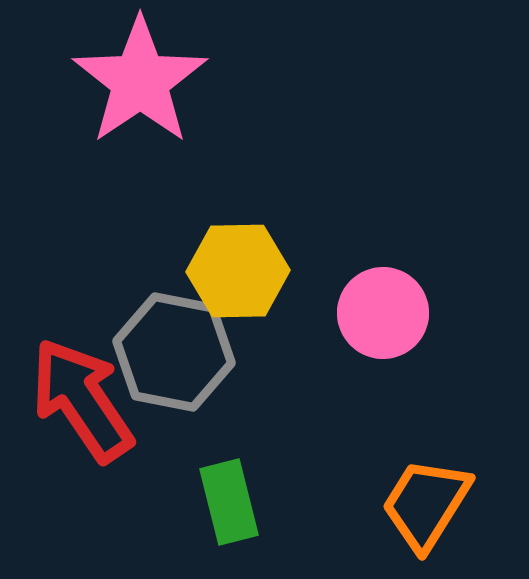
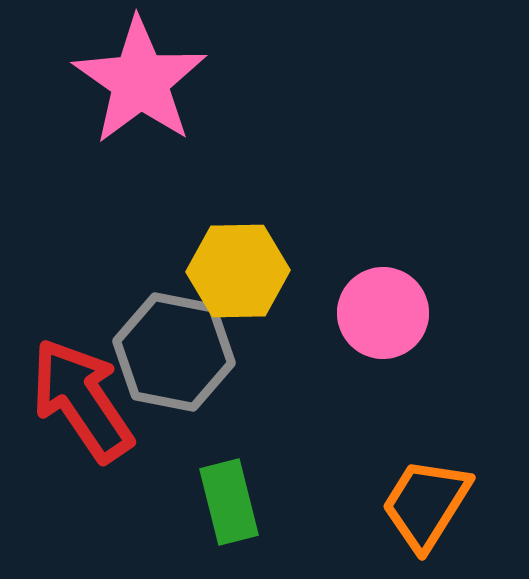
pink star: rotated 3 degrees counterclockwise
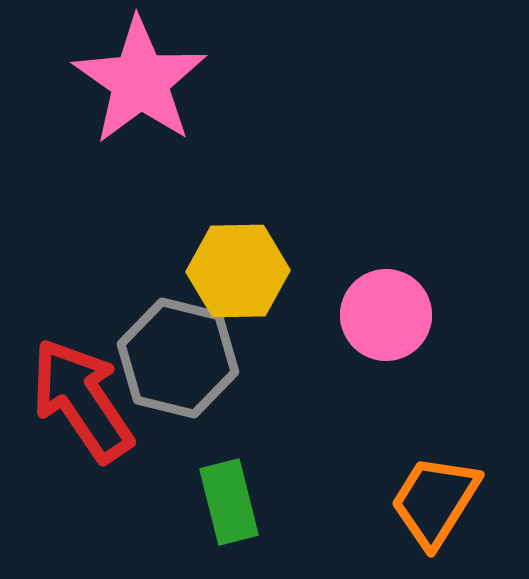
pink circle: moved 3 px right, 2 px down
gray hexagon: moved 4 px right, 6 px down; rotated 3 degrees clockwise
orange trapezoid: moved 9 px right, 3 px up
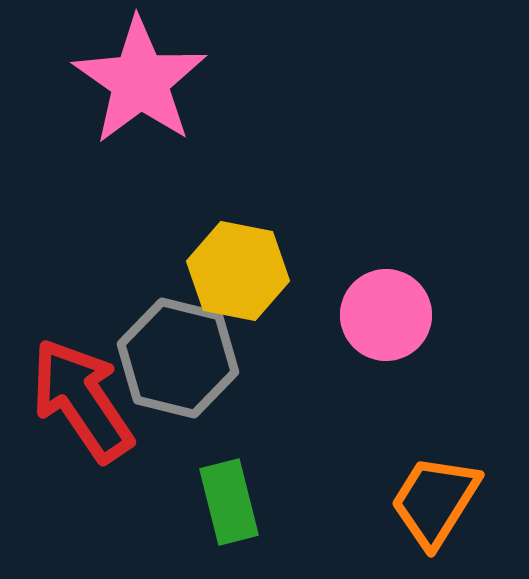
yellow hexagon: rotated 12 degrees clockwise
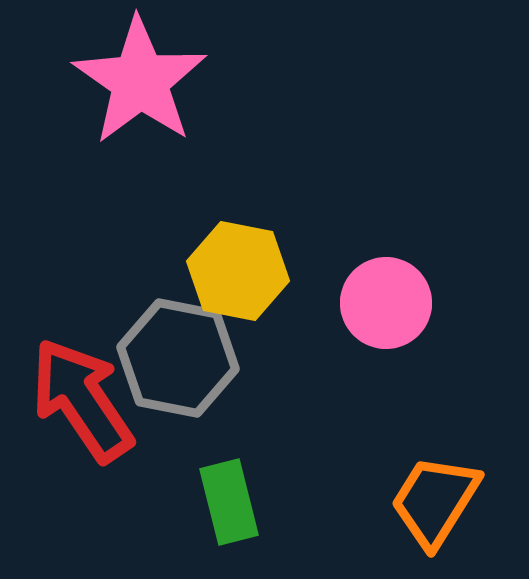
pink circle: moved 12 px up
gray hexagon: rotated 3 degrees counterclockwise
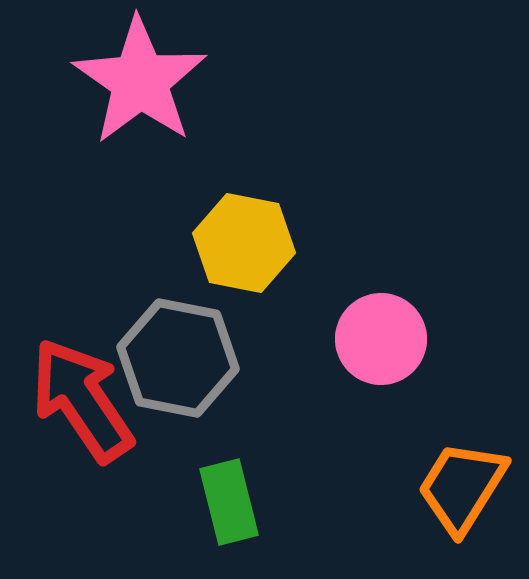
yellow hexagon: moved 6 px right, 28 px up
pink circle: moved 5 px left, 36 px down
orange trapezoid: moved 27 px right, 14 px up
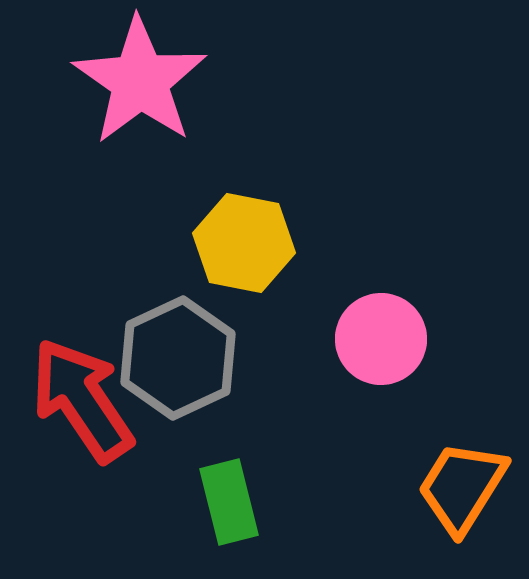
gray hexagon: rotated 24 degrees clockwise
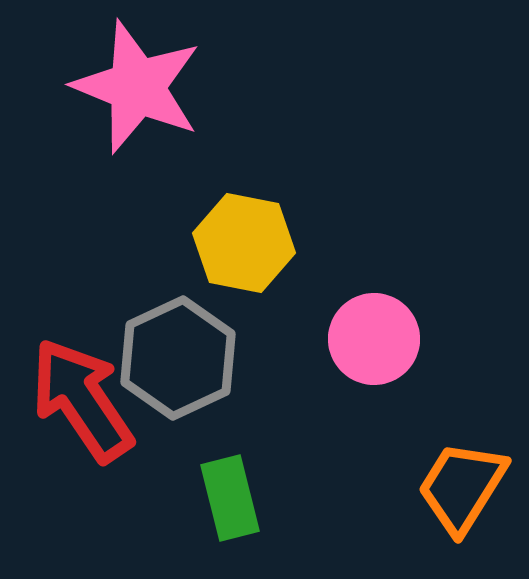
pink star: moved 3 px left, 6 px down; rotated 13 degrees counterclockwise
pink circle: moved 7 px left
green rectangle: moved 1 px right, 4 px up
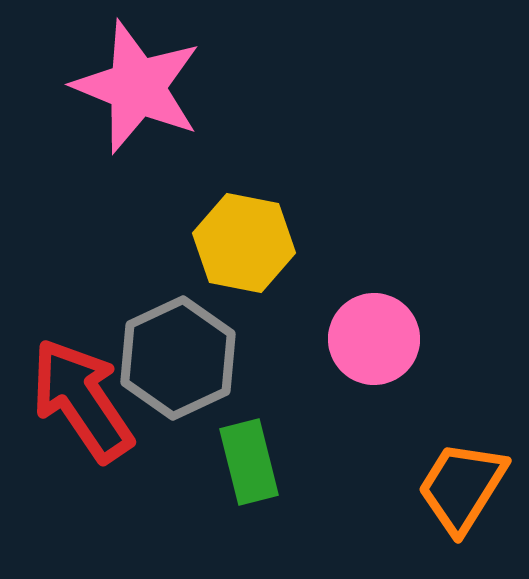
green rectangle: moved 19 px right, 36 px up
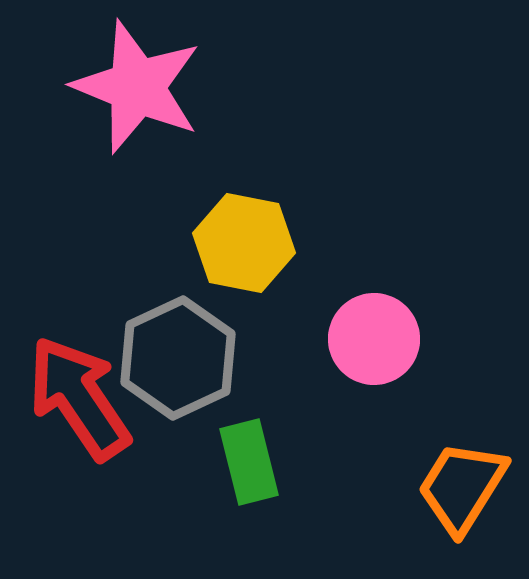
red arrow: moved 3 px left, 2 px up
